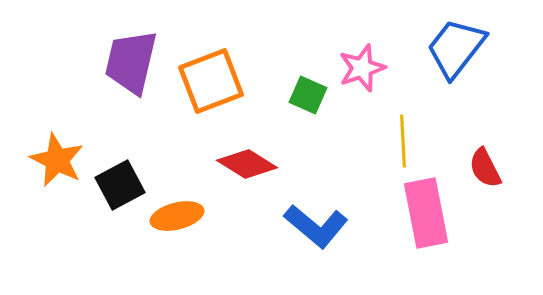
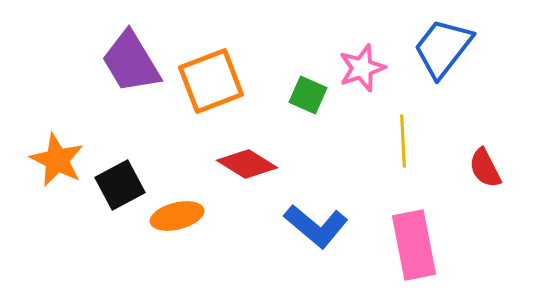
blue trapezoid: moved 13 px left
purple trapezoid: rotated 44 degrees counterclockwise
pink rectangle: moved 12 px left, 32 px down
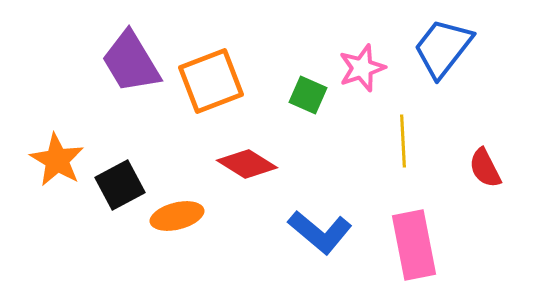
orange star: rotated 4 degrees clockwise
blue L-shape: moved 4 px right, 6 px down
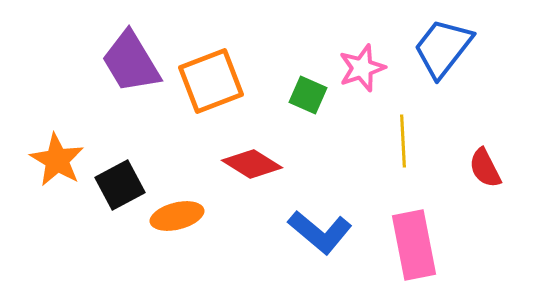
red diamond: moved 5 px right
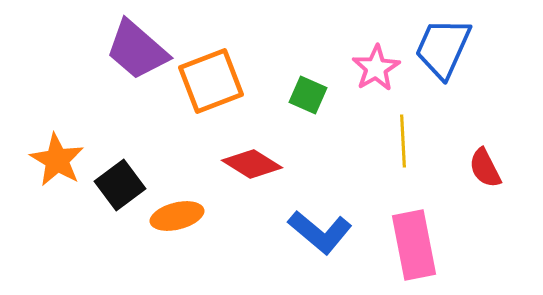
blue trapezoid: rotated 14 degrees counterclockwise
purple trapezoid: moved 6 px right, 12 px up; rotated 18 degrees counterclockwise
pink star: moved 14 px right; rotated 12 degrees counterclockwise
black square: rotated 9 degrees counterclockwise
